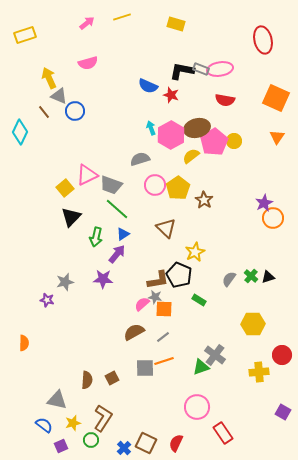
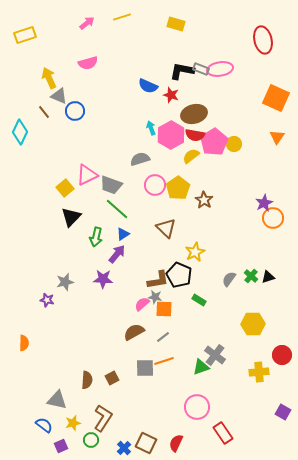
red semicircle at (225, 100): moved 30 px left, 35 px down
brown ellipse at (197, 128): moved 3 px left, 14 px up
yellow circle at (234, 141): moved 3 px down
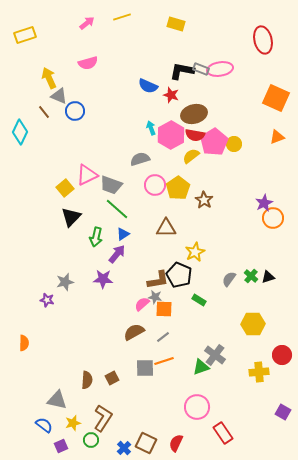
orange triangle at (277, 137): rotated 35 degrees clockwise
brown triangle at (166, 228): rotated 45 degrees counterclockwise
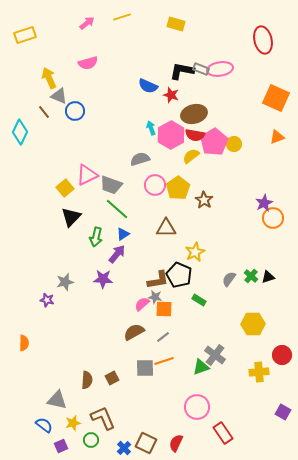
brown L-shape at (103, 418): rotated 56 degrees counterclockwise
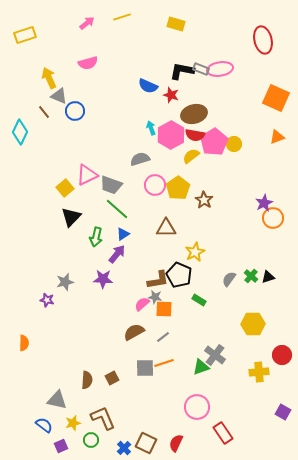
orange line at (164, 361): moved 2 px down
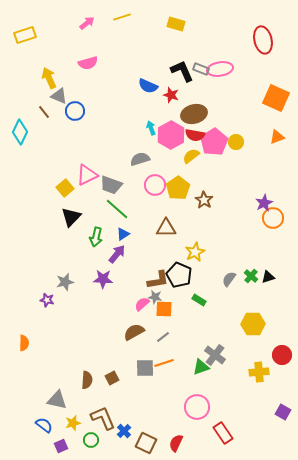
black L-shape at (182, 71): rotated 55 degrees clockwise
yellow circle at (234, 144): moved 2 px right, 2 px up
blue cross at (124, 448): moved 17 px up
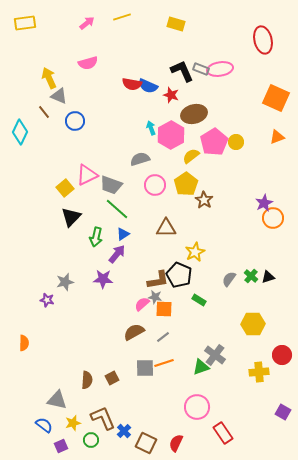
yellow rectangle at (25, 35): moved 12 px up; rotated 10 degrees clockwise
blue circle at (75, 111): moved 10 px down
red semicircle at (195, 135): moved 63 px left, 51 px up
yellow pentagon at (178, 188): moved 8 px right, 4 px up
